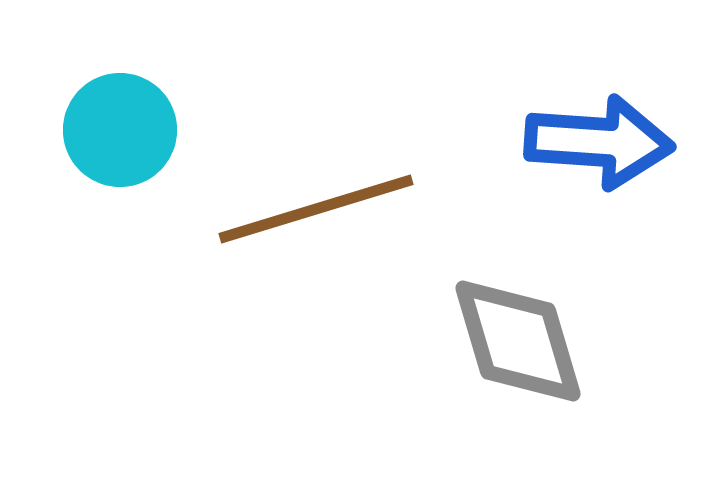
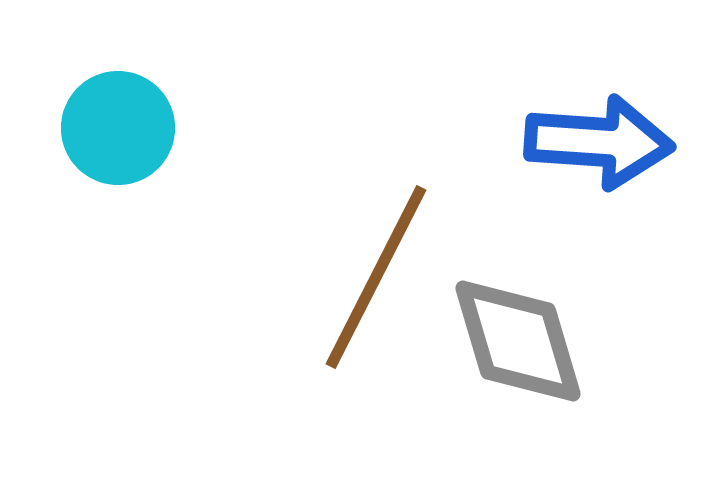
cyan circle: moved 2 px left, 2 px up
brown line: moved 60 px right, 68 px down; rotated 46 degrees counterclockwise
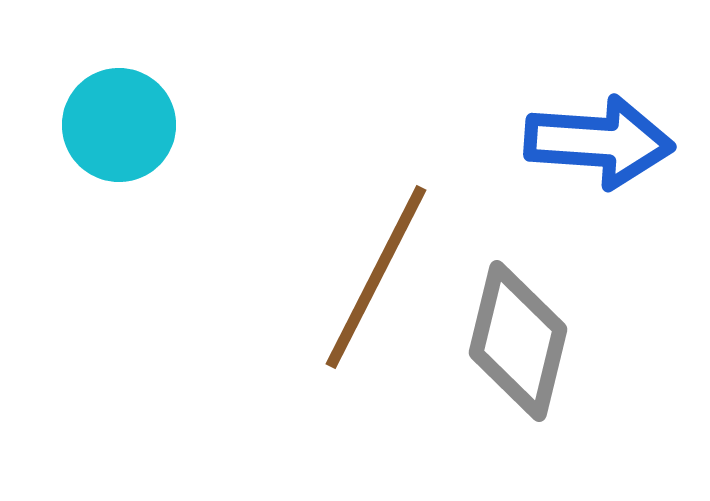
cyan circle: moved 1 px right, 3 px up
gray diamond: rotated 30 degrees clockwise
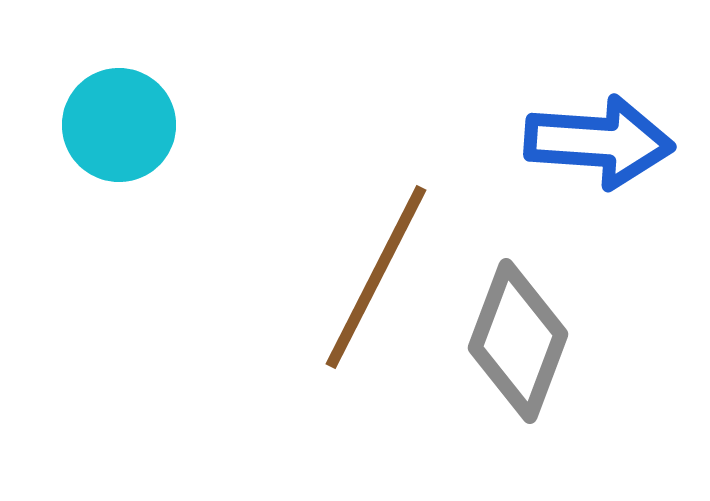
gray diamond: rotated 7 degrees clockwise
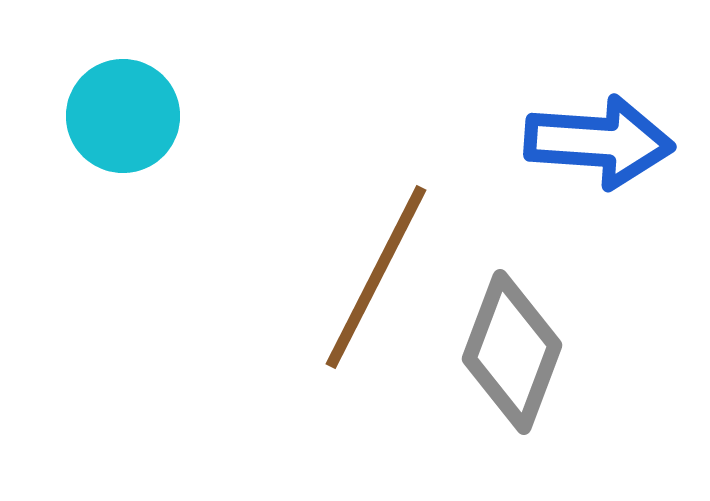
cyan circle: moved 4 px right, 9 px up
gray diamond: moved 6 px left, 11 px down
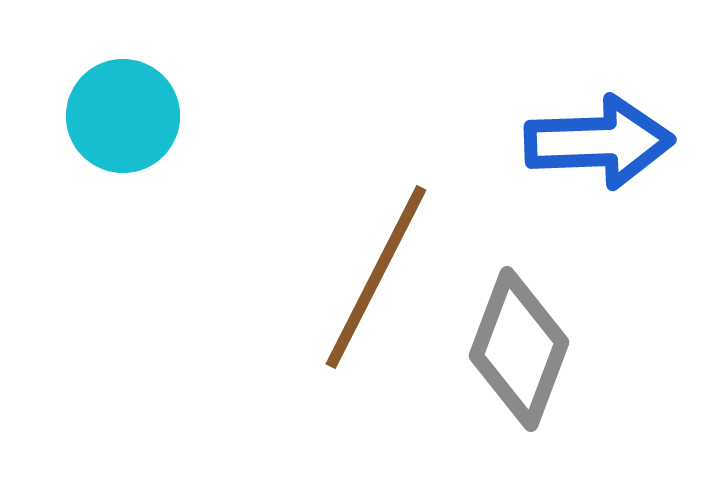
blue arrow: rotated 6 degrees counterclockwise
gray diamond: moved 7 px right, 3 px up
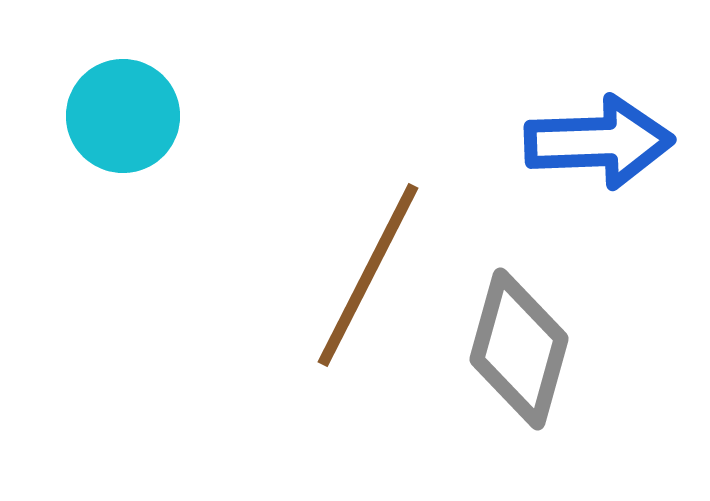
brown line: moved 8 px left, 2 px up
gray diamond: rotated 5 degrees counterclockwise
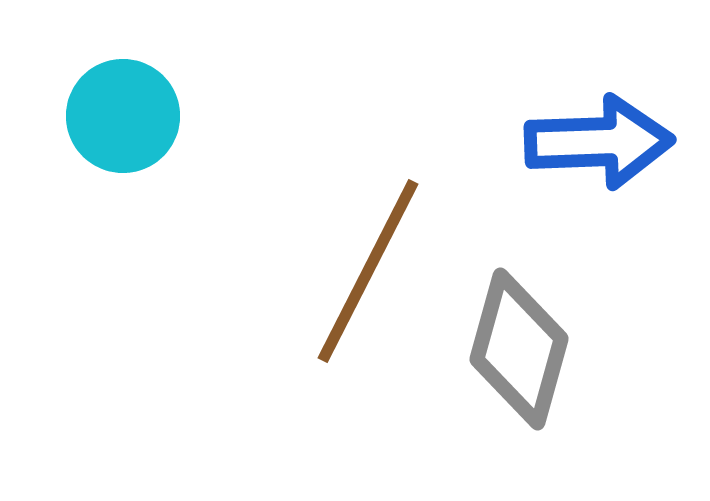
brown line: moved 4 px up
